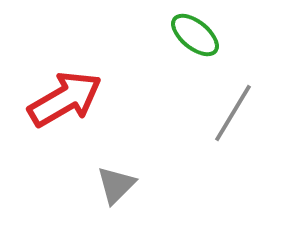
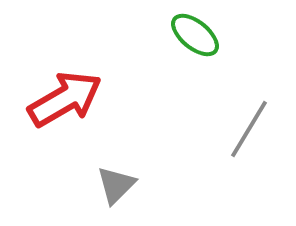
gray line: moved 16 px right, 16 px down
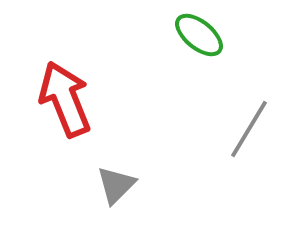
green ellipse: moved 4 px right
red arrow: rotated 82 degrees counterclockwise
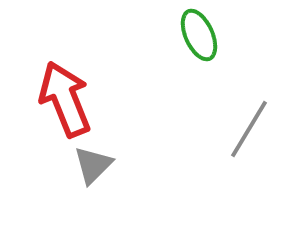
green ellipse: rotated 27 degrees clockwise
gray triangle: moved 23 px left, 20 px up
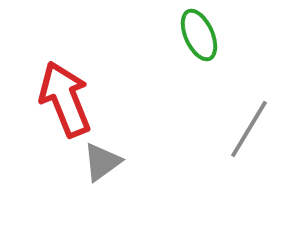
gray triangle: moved 9 px right, 3 px up; rotated 9 degrees clockwise
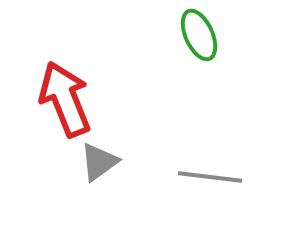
gray line: moved 39 px left, 48 px down; rotated 66 degrees clockwise
gray triangle: moved 3 px left
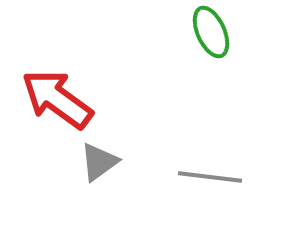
green ellipse: moved 12 px right, 3 px up
red arrow: moved 8 px left; rotated 32 degrees counterclockwise
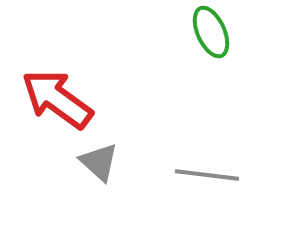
gray triangle: rotated 42 degrees counterclockwise
gray line: moved 3 px left, 2 px up
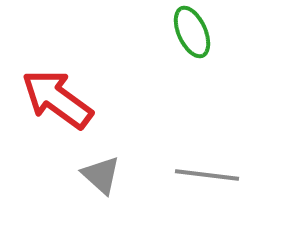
green ellipse: moved 19 px left
gray triangle: moved 2 px right, 13 px down
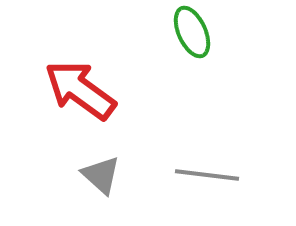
red arrow: moved 23 px right, 9 px up
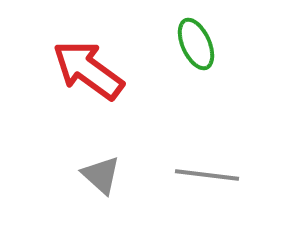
green ellipse: moved 4 px right, 12 px down
red arrow: moved 8 px right, 20 px up
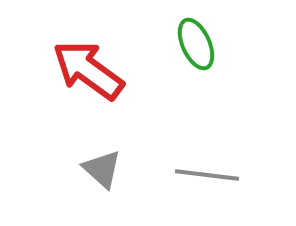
gray triangle: moved 1 px right, 6 px up
